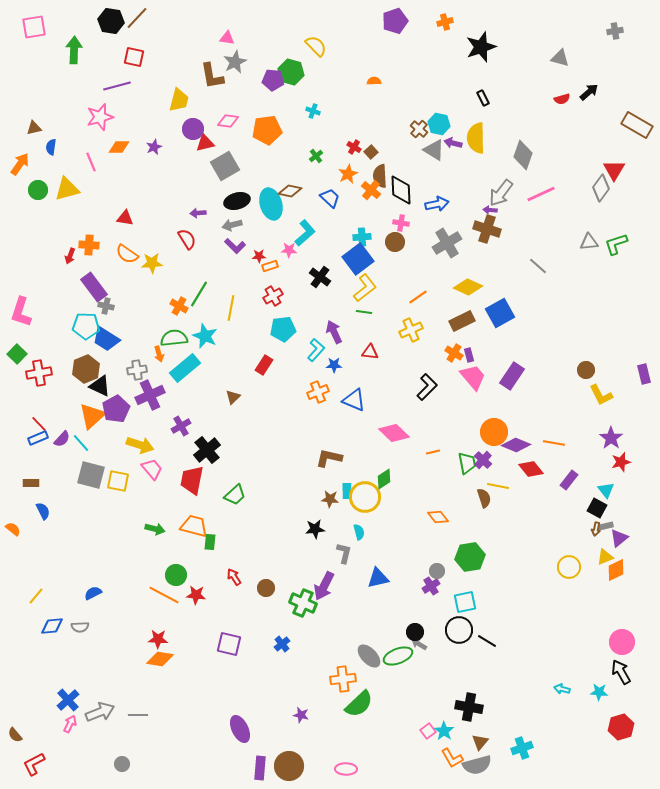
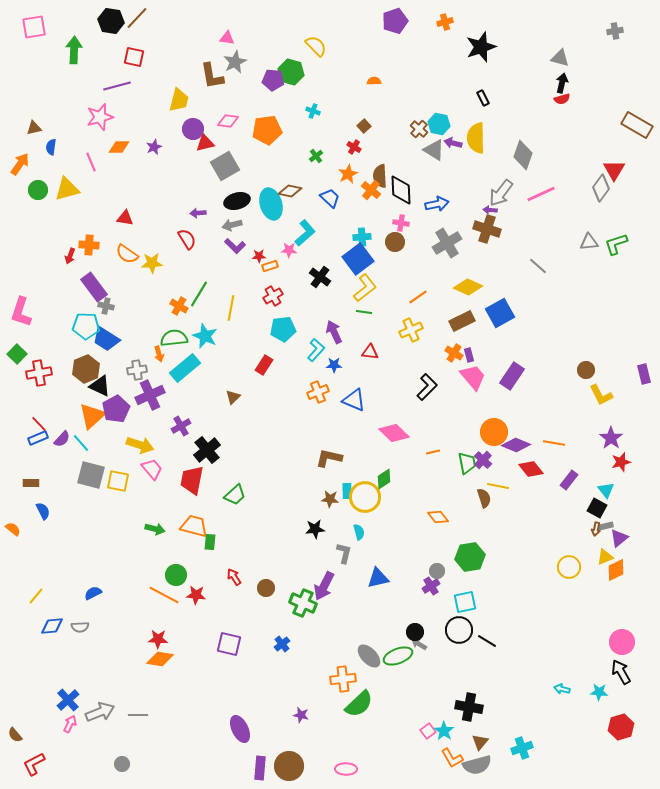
black arrow at (589, 92): moved 27 px left, 9 px up; rotated 36 degrees counterclockwise
brown square at (371, 152): moved 7 px left, 26 px up
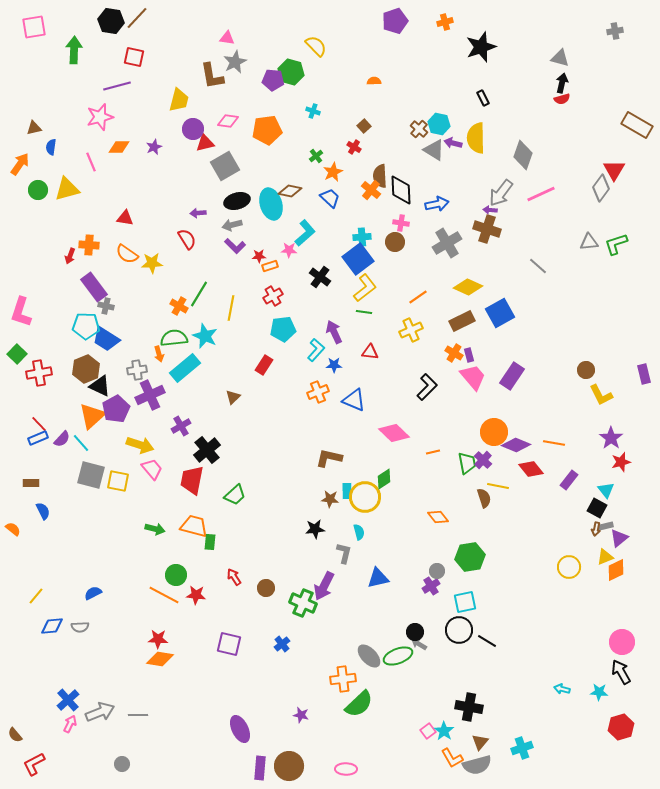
orange star at (348, 174): moved 15 px left, 2 px up
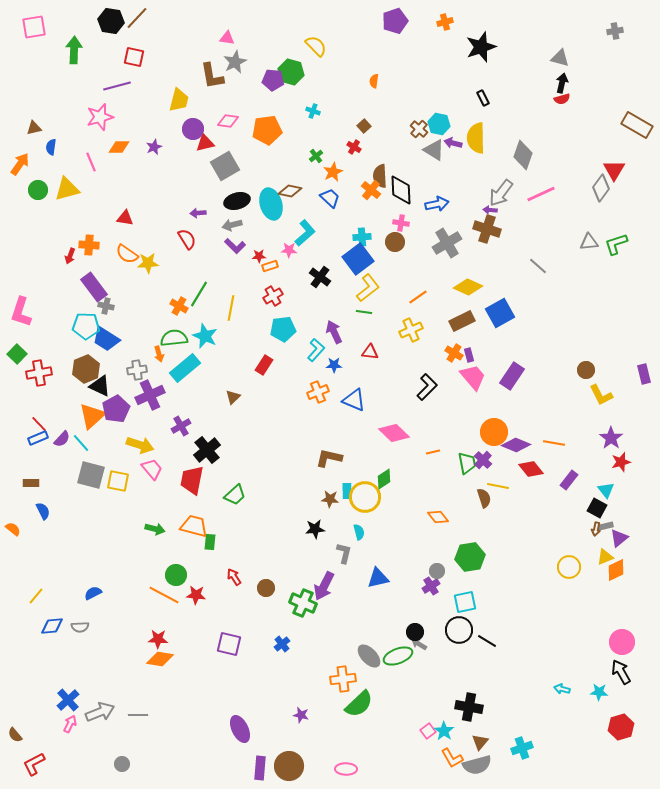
orange semicircle at (374, 81): rotated 80 degrees counterclockwise
yellow star at (152, 263): moved 4 px left
yellow L-shape at (365, 288): moved 3 px right
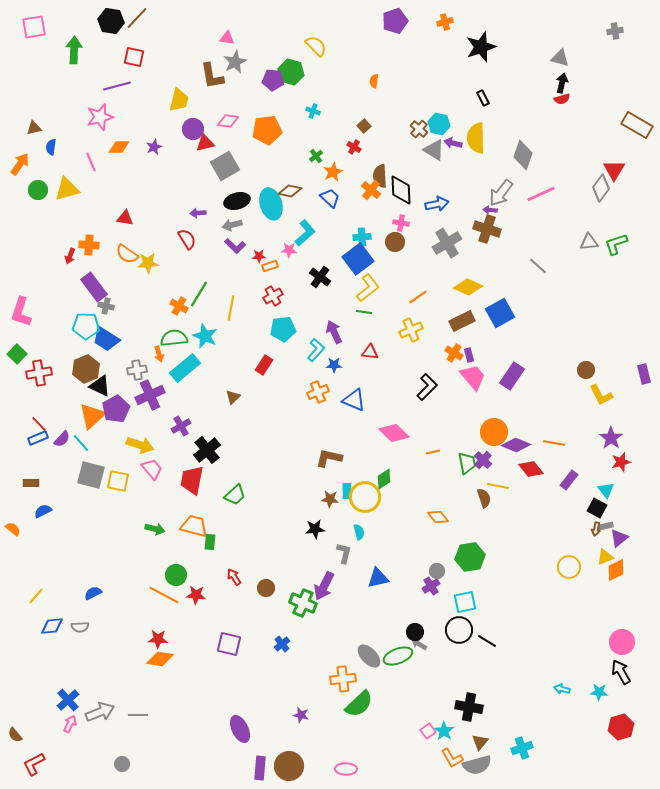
blue semicircle at (43, 511): rotated 90 degrees counterclockwise
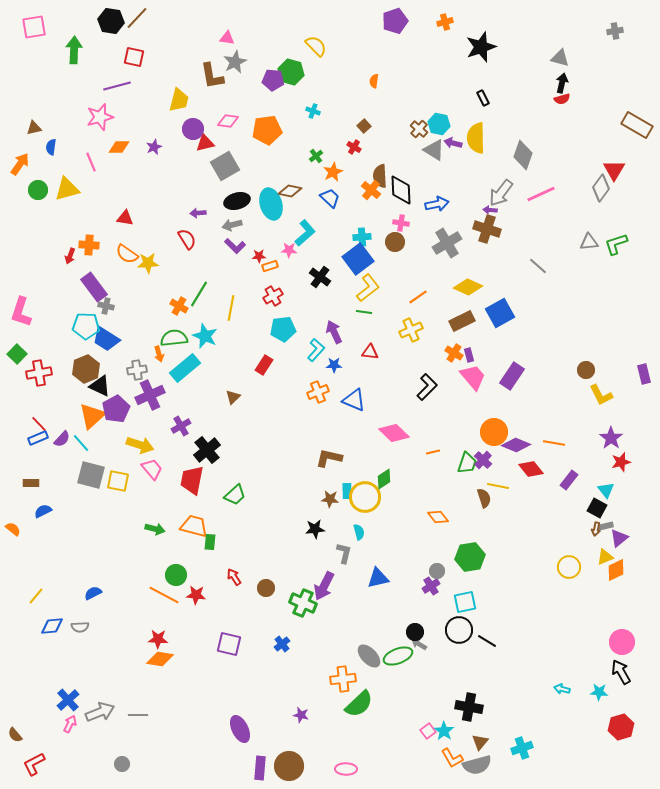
green trapezoid at (467, 463): rotated 30 degrees clockwise
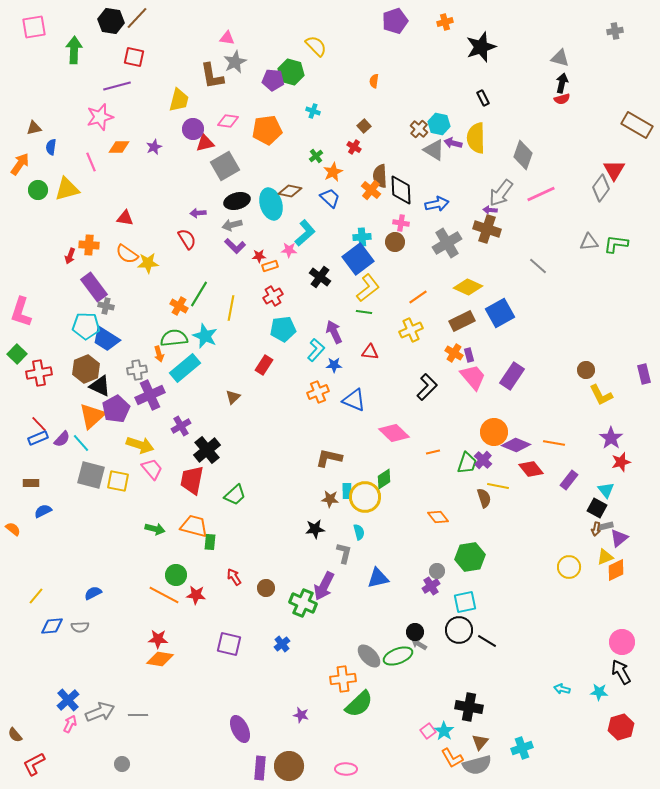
green L-shape at (616, 244): rotated 25 degrees clockwise
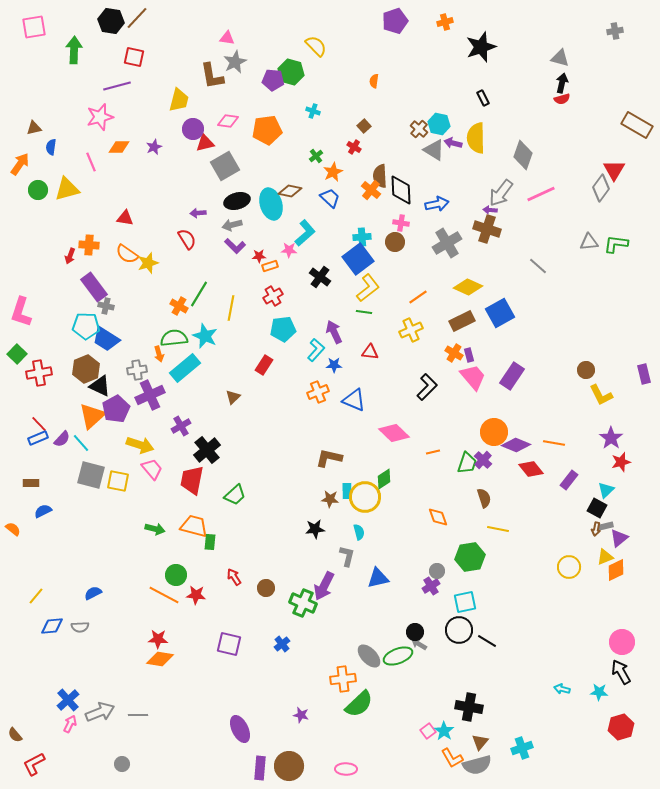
yellow star at (148, 263): rotated 15 degrees counterclockwise
yellow line at (498, 486): moved 43 px down
cyan triangle at (606, 490): rotated 24 degrees clockwise
orange diamond at (438, 517): rotated 20 degrees clockwise
gray L-shape at (344, 553): moved 3 px right, 3 px down
